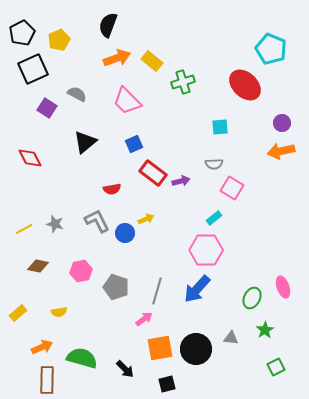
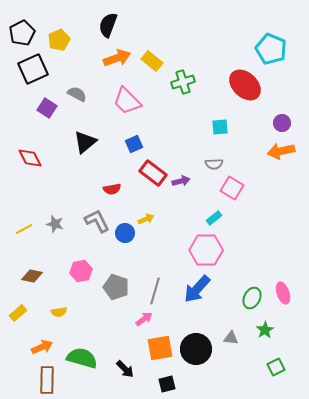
brown diamond at (38, 266): moved 6 px left, 10 px down
pink ellipse at (283, 287): moved 6 px down
gray line at (157, 291): moved 2 px left
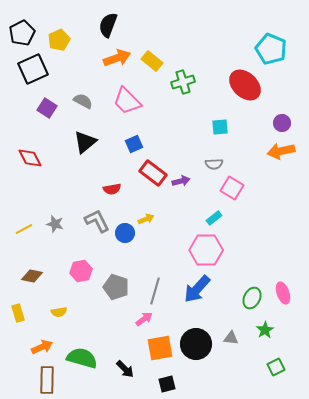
gray semicircle at (77, 94): moved 6 px right, 7 px down
yellow rectangle at (18, 313): rotated 66 degrees counterclockwise
black circle at (196, 349): moved 5 px up
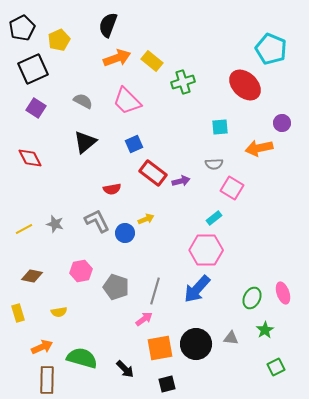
black pentagon at (22, 33): moved 5 px up
purple square at (47, 108): moved 11 px left
orange arrow at (281, 151): moved 22 px left, 3 px up
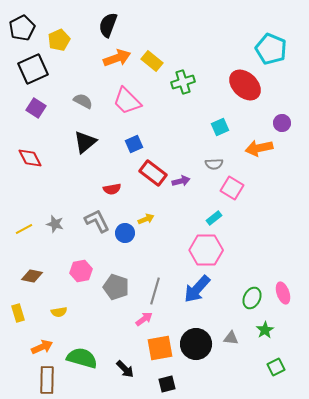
cyan square at (220, 127): rotated 18 degrees counterclockwise
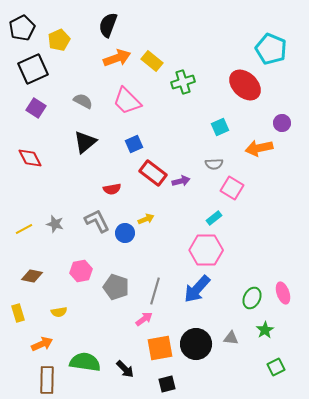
orange arrow at (42, 347): moved 3 px up
green semicircle at (82, 358): moved 3 px right, 4 px down; rotated 8 degrees counterclockwise
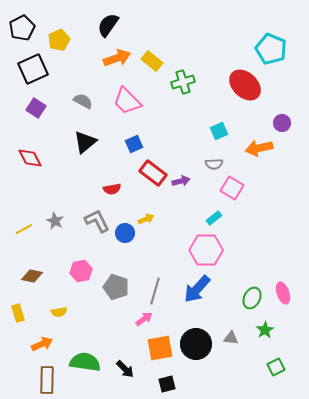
black semicircle at (108, 25): rotated 15 degrees clockwise
cyan square at (220, 127): moved 1 px left, 4 px down
gray star at (55, 224): moved 3 px up; rotated 12 degrees clockwise
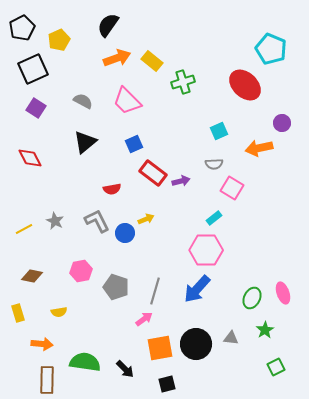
orange arrow at (42, 344): rotated 30 degrees clockwise
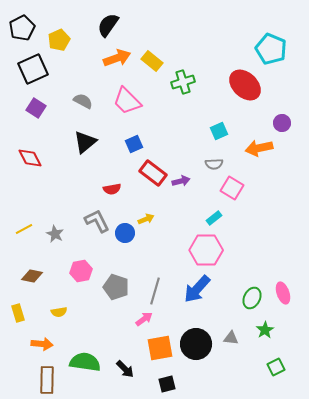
gray star at (55, 221): moved 13 px down
